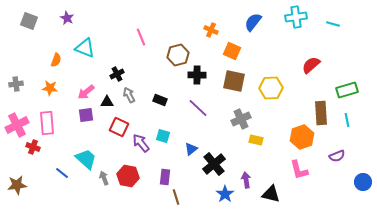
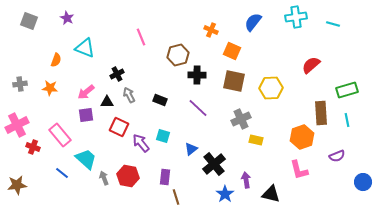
gray cross at (16, 84): moved 4 px right
pink rectangle at (47, 123): moved 13 px right, 12 px down; rotated 35 degrees counterclockwise
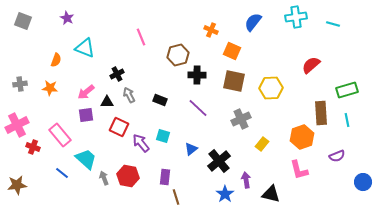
gray square at (29, 21): moved 6 px left
yellow rectangle at (256, 140): moved 6 px right, 4 px down; rotated 64 degrees counterclockwise
black cross at (214, 164): moved 5 px right, 3 px up
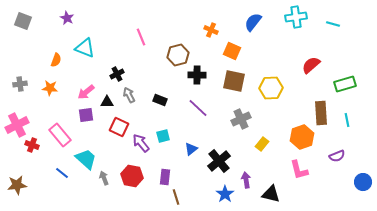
green rectangle at (347, 90): moved 2 px left, 6 px up
cyan square at (163, 136): rotated 32 degrees counterclockwise
red cross at (33, 147): moved 1 px left, 2 px up
red hexagon at (128, 176): moved 4 px right
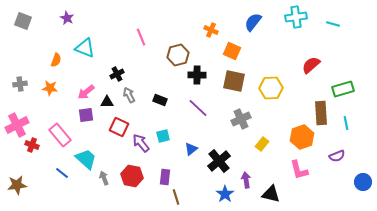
green rectangle at (345, 84): moved 2 px left, 5 px down
cyan line at (347, 120): moved 1 px left, 3 px down
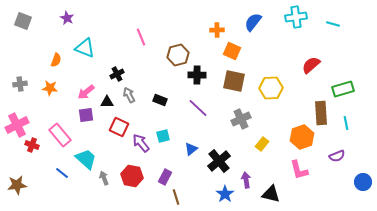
orange cross at (211, 30): moved 6 px right; rotated 24 degrees counterclockwise
purple rectangle at (165, 177): rotated 21 degrees clockwise
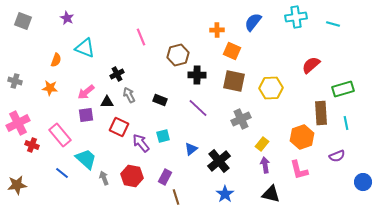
gray cross at (20, 84): moved 5 px left, 3 px up; rotated 24 degrees clockwise
pink cross at (17, 125): moved 1 px right, 2 px up
purple arrow at (246, 180): moved 19 px right, 15 px up
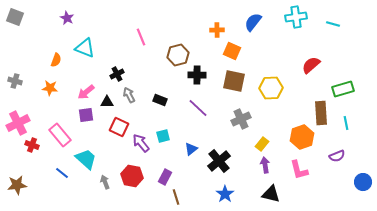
gray square at (23, 21): moved 8 px left, 4 px up
gray arrow at (104, 178): moved 1 px right, 4 px down
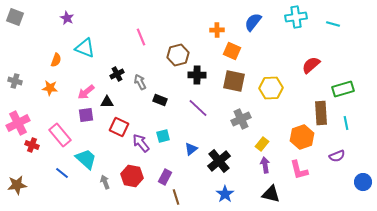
gray arrow at (129, 95): moved 11 px right, 13 px up
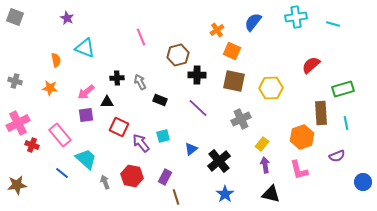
orange cross at (217, 30): rotated 32 degrees counterclockwise
orange semicircle at (56, 60): rotated 32 degrees counterclockwise
black cross at (117, 74): moved 4 px down; rotated 24 degrees clockwise
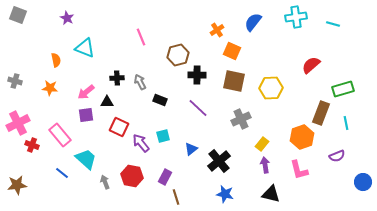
gray square at (15, 17): moved 3 px right, 2 px up
brown rectangle at (321, 113): rotated 25 degrees clockwise
blue star at (225, 194): rotated 24 degrees counterclockwise
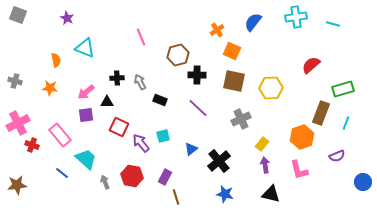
cyan line at (346, 123): rotated 32 degrees clockwise
